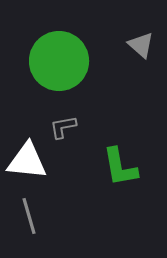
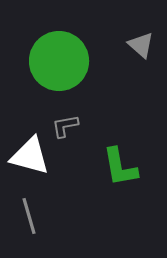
gray L-shape: moved 2 px right, 1 px up
white triangle: moved 3 px right, 5 px up; rotated 9 degrees clockwise
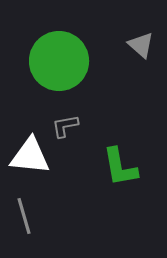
white triangle: rotated 9 degrees counterclockwise
gray line: moved 5 px left
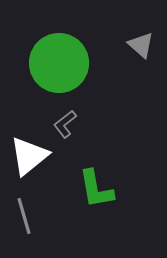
green circle: moved 2 px down
gray L-shape: moved 2 px up; rotated 28 degrees counterclockwise
white triangle: moved 1 px left; rotated 45 degrees counterclockwise
green L-shape: moved 24 px left, 22 px down
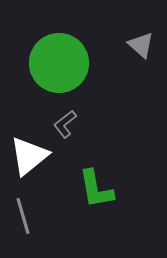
gray line: moved 1 px left
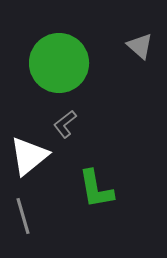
gray triangle: moved 1 px left, 1 px down
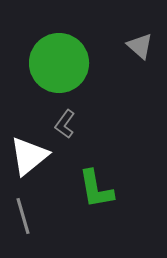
gray L-shape: rotated 16 degrees counterclockwise
